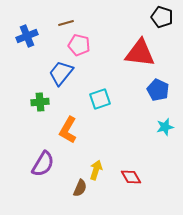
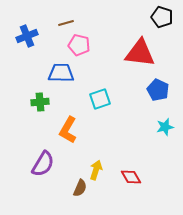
blue trapezoid: rotated 52 degrees clockwise
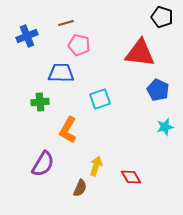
yellow arrow: moved 4 px up
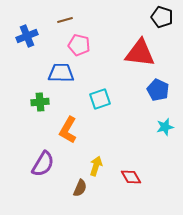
brown line: moved 1 px left, 3 px up
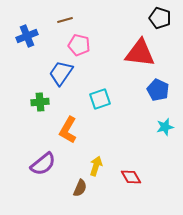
black pentagon: moved 2 px left, 1 px down
blue trapezoid: rotated 56 degrees counterclockwise
purple semicircle: rotated 20 degrees clockwise
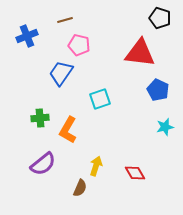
green cross: moved 16 px down
red diamond: moved 4 px right, 4 px up
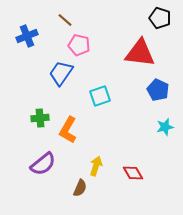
brown line: rotated 56 degrees clockwise
cyan square: moved 3 px up
red diamond: moved 2 px left
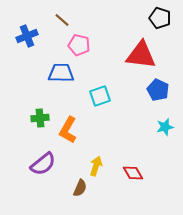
brown line: moved 3 px left
red triangle: moved 1 px right, 2 px down
blue trapezoid: rotated 56 degrees clockwise
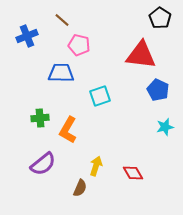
black pentagon: rotated 15 degrees clockwise
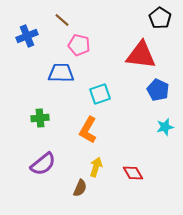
cyan square: moved 2 px up
orange L-shape: moved 20 px right
yellow arrow: moved 1 px down
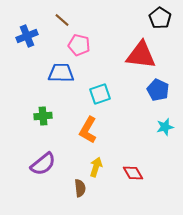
green cross: moved 3 px right, 2 px up
brown semicircle: rotated 30 degrees counterclockwise
